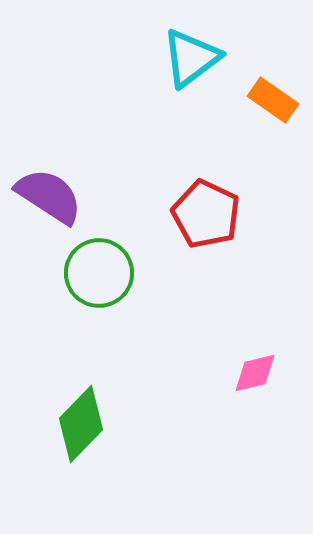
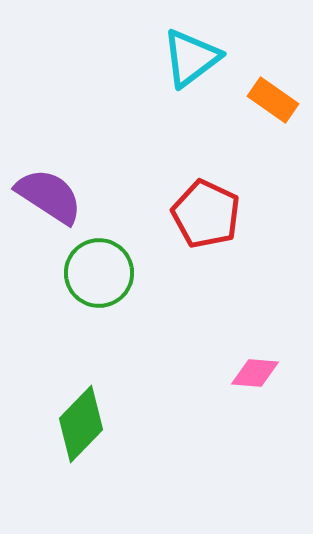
pink diamond: rotated 18 degrees clockwise
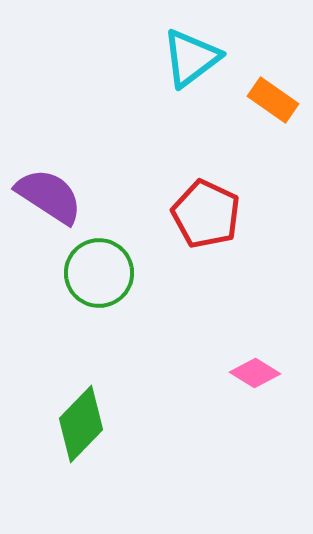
pink diamond: rotated 27 degrees clockwise
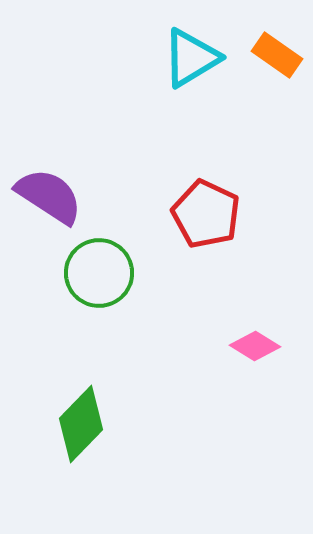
cyan triangle: rotated 6 degrees clockwise
orange rectangle: moved 4 px right, 45 px up
pink diamond: moved 27 px up
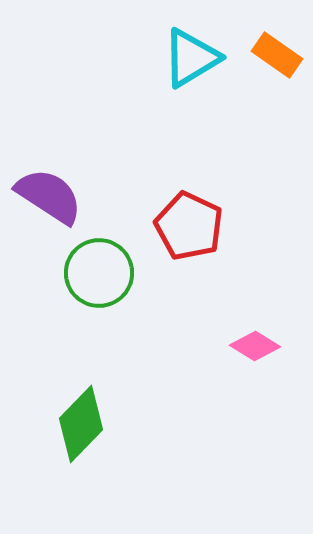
red pentagon: moved 17 px left, 12 px down
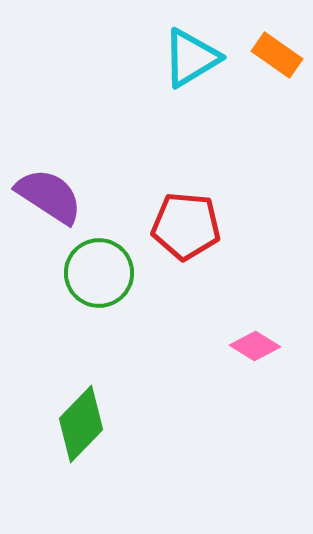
red pentagon: moved 3 px left; rotated 20 degrees counterclockwise
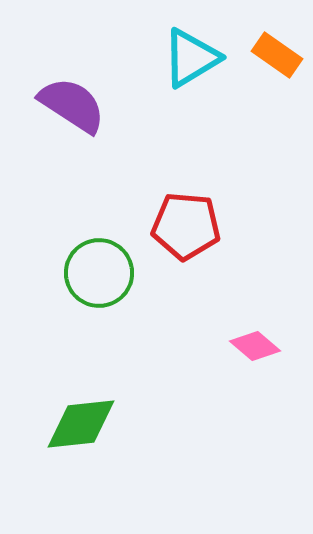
purple semicircle: moved 23 px right, 91 px up
pink diamond: rotated 9 degrees clockwise
green diamond: rotated 40 degrees clockwise
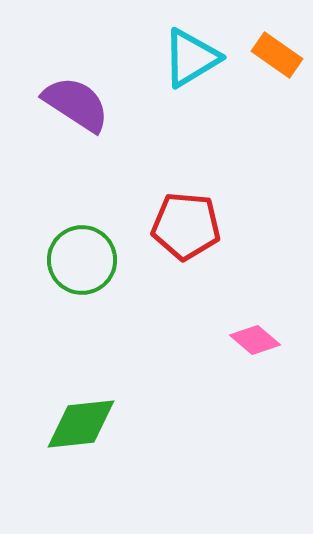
purple semicircle: moved 4 px right, 1 px up
green circle: moved 17 px left, 13 px up
pink diamond: moved 6 px up
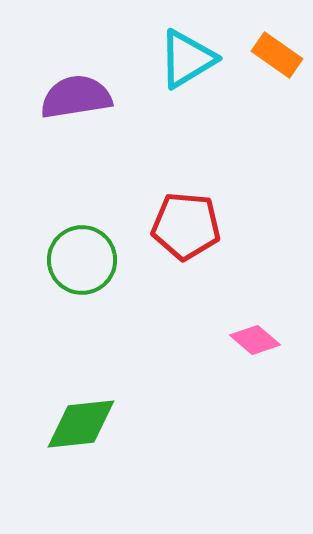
cyan triangle: moved 4 px left, 1 px down
purple semicircle: moved 7 px up; rotated 42 degrees counterclockwise
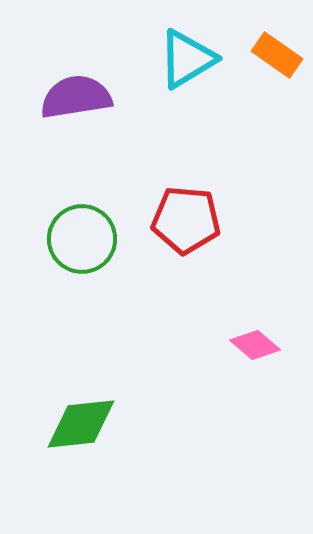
red pentagon: moved 6 px up
green circle: moved 21 px up
pink diamond: moved 5 px down
